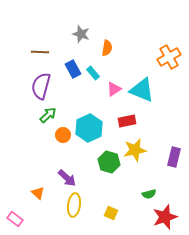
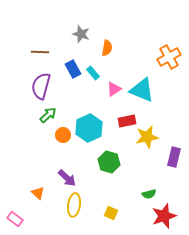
yellow star: moved 12 px right, 13 px up
red star: moved 1 px left, 1 px up
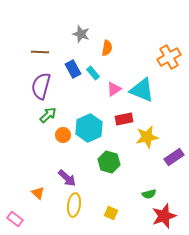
red rectangle: moved 3 px left, 2 px up
purple rectangle: rotated 42 degrees clockwise
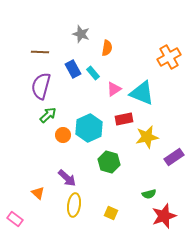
cyan triangle: moved 3 px down
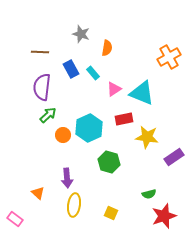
blue rectangle: moved 2 px left
purple semicircle: moved 1 px right, 1 px down; rotated 8 degrees counterclockwise
yellow star: rotated 20 degrees clockwise
purple arrow: rotated 42 degrees clockwise
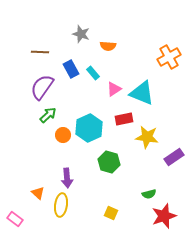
orange semicircle: moved 1 px right, 2 px up; rotated 84 degrees clockwise
purple semicircle: rotated 28 degrees clockwise
yellow ellipse: moved 13 px left
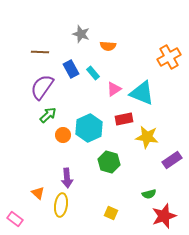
purple rectangle: moved 2 px left, 3 px down
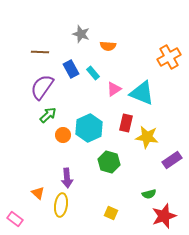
red rectangle: moved 2 px right, 4 px down; rotated 66 degrees counterclockwise
